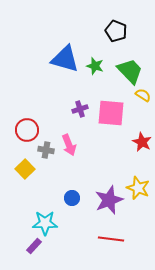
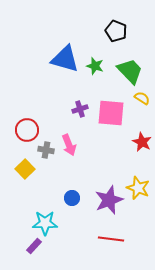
yellow semicircle: moved 1 px left, 3 px down
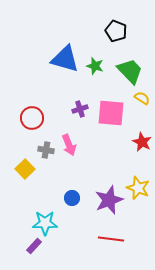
red circle: moved 5 px right, 12 px up
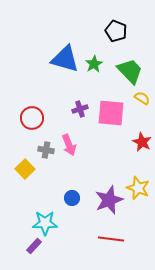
green star: moved 1 px left, 2 px up; rotated 24 degrees clockwise
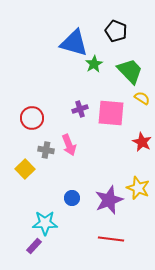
blue triangle: moved 9 px right, 16 px up
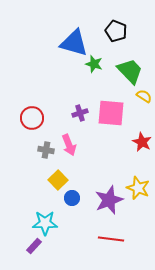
green star: rotated 24 degrees counterclockwise
yellow semicircle: moved 2 px right, 2 px up
purple cross: moved 4 px down
yellow square: moved 33 px right, 11 px down
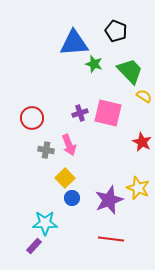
blue triangle: rotated 20 degrees counterclockwise
pink square: moved 3 px left; rotated 8 degrees clockwise
yellow square: moved 7 px right, 2 px up
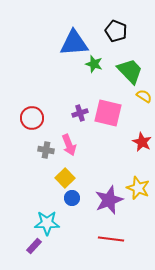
cyan star: moved 2 px right
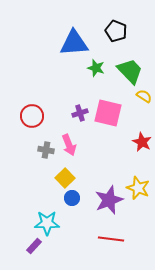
green star: moved 2 px right, 4 px down
red circle: moved 2 px up
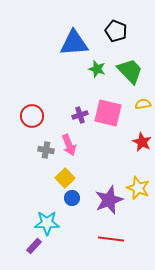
green star: moved 1 px right, 1 px down
yellow semicircle: moved 1 px left, 8 px down; rotated 42 degrees counterclockwise
purple cross: moved 2 px down
